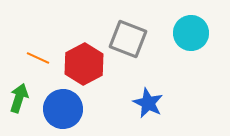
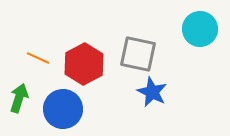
cyan circle: moved 9 px right, 4 px up
gray square: moved 10 px right, 15 px down; rotated 9 degrees counterclockwise
blue star: moved 4 px right, 11 px up
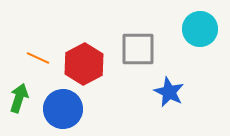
gray square: moved 5 px up; rotated 12 degrees counterclockwise
blue star: moved 17 px right
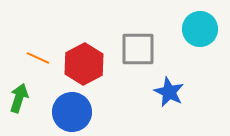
blue circle: moved 9 px right, 3 px down
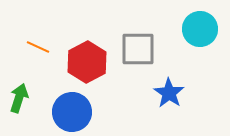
orange line: moved 11 px up
red hexagon: moved 3 px right, 2 px up
blue star: moved 1 px down; rotated 8 degrees clockwise
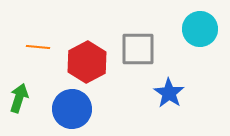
orange line: rotated 20 degrees counterclockwise
blue circle: moved 3 px up
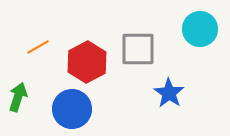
orange line: rotated 35 degrees counterclockwise
green arrow: moved 1 px left, 1 px up
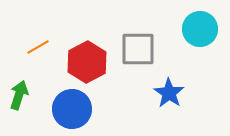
green arrow: moved 1 px right, 2 px up
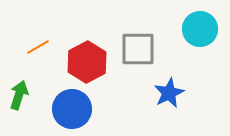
blue star: rotated 12 degrees clockwise
